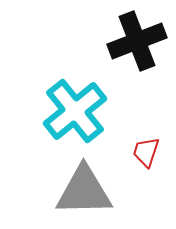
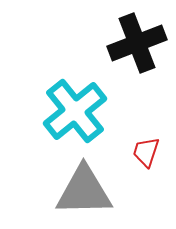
black cross: moved 2 px down
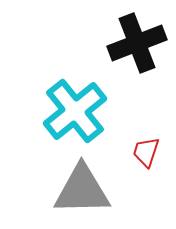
gray triangle: moved 2 px left, 1 px up
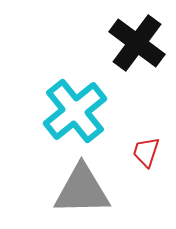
black cross: rotated 32 degrees counterclockwise
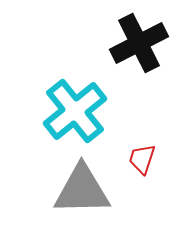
black cross: moved 2 px right; rotated 26 degrees clockwise
red trapezoid: moved 4 px left, 7 px down
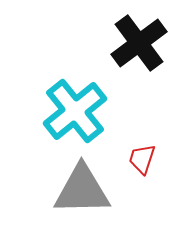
black cross: rotated 10 degrees counterclockwise
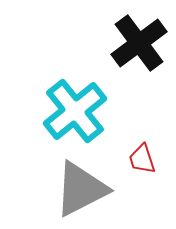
red trapezoid: rotated 36 degrees counterclockwise
gray triangle: moved 1 px left, 1 px up; rotated 26 degrees counterclockwise
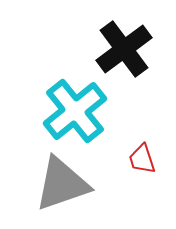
black cross: moved 15 px left, 6 px down
gray triangle: moved 19 px left, 5 px up; rotated 8 degrees clockwise
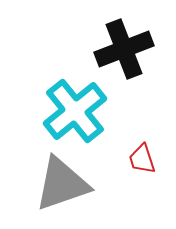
black cross: rotated 16 degrees clockwise
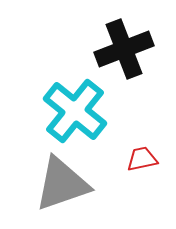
cyan cross: rotated 12 degrees counterclockwise
red trapezoid: rotated 96 degrees clockwise
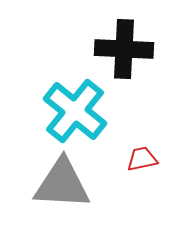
black cross: rotated 24 degrees clockwise
gray triangle: rotated 22 degrees clockwise
